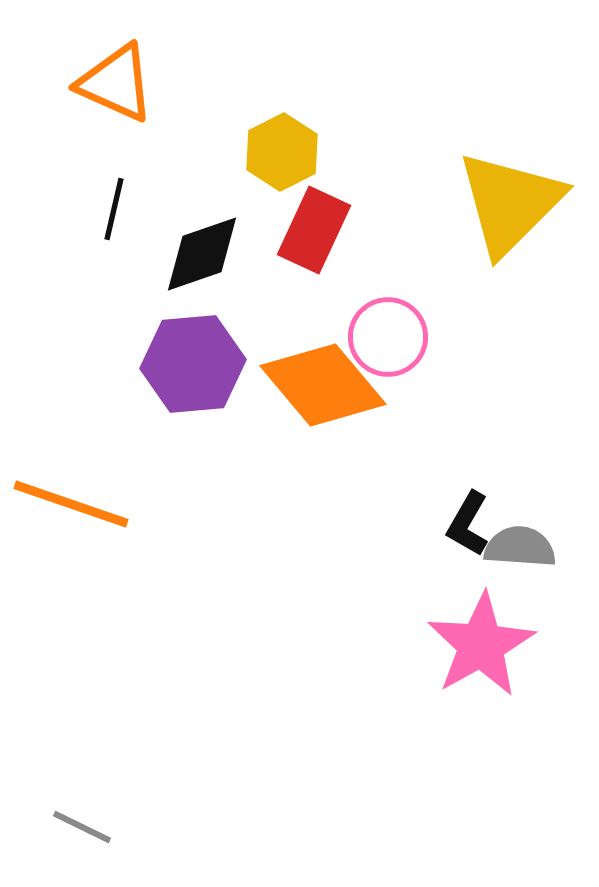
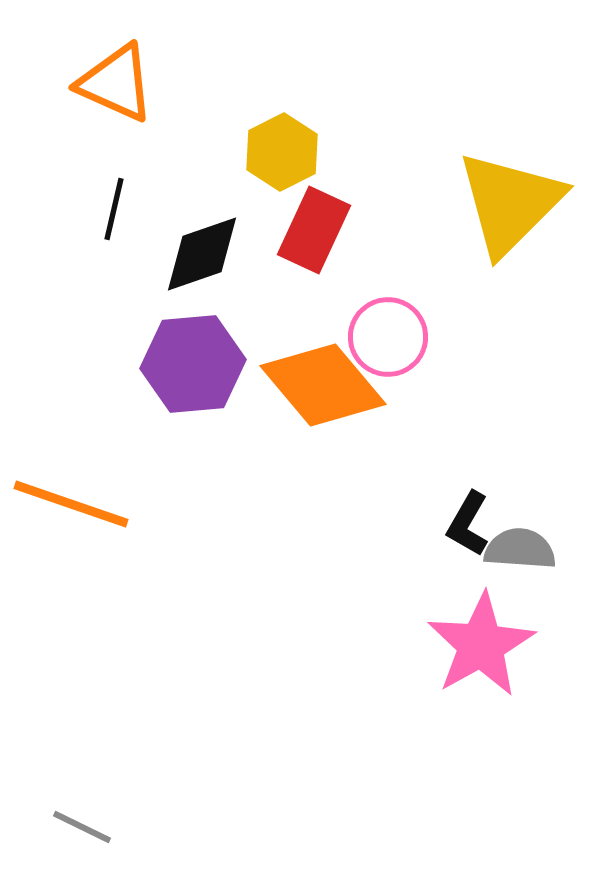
gray semicircle: moved 2 px down
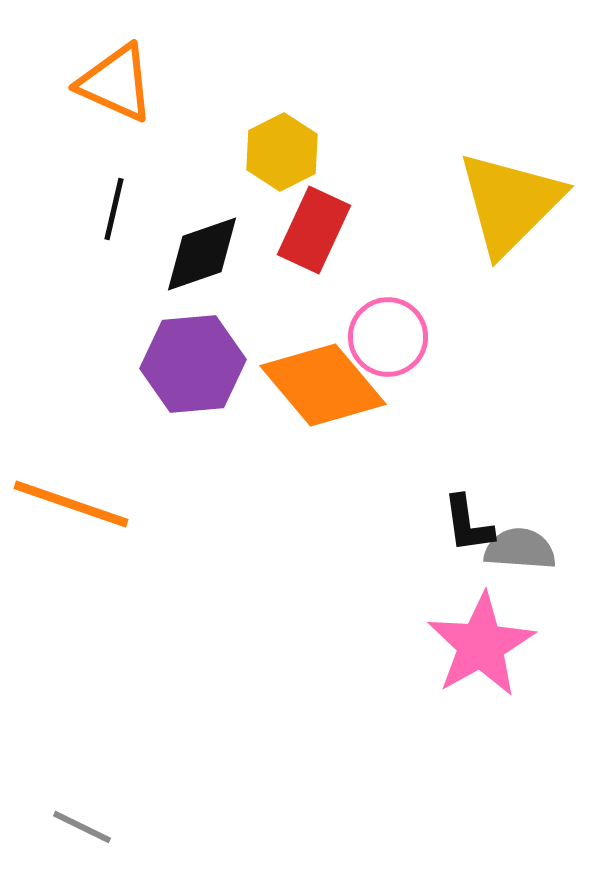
black L-shape: rotated 38 degrees counterclockwise
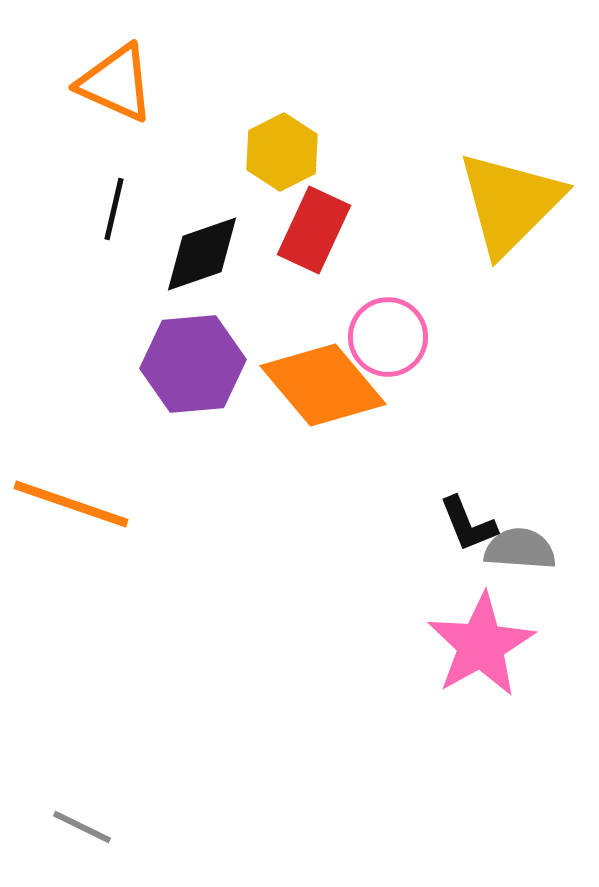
black L-shape: rotated 14 degrees counterclockwise
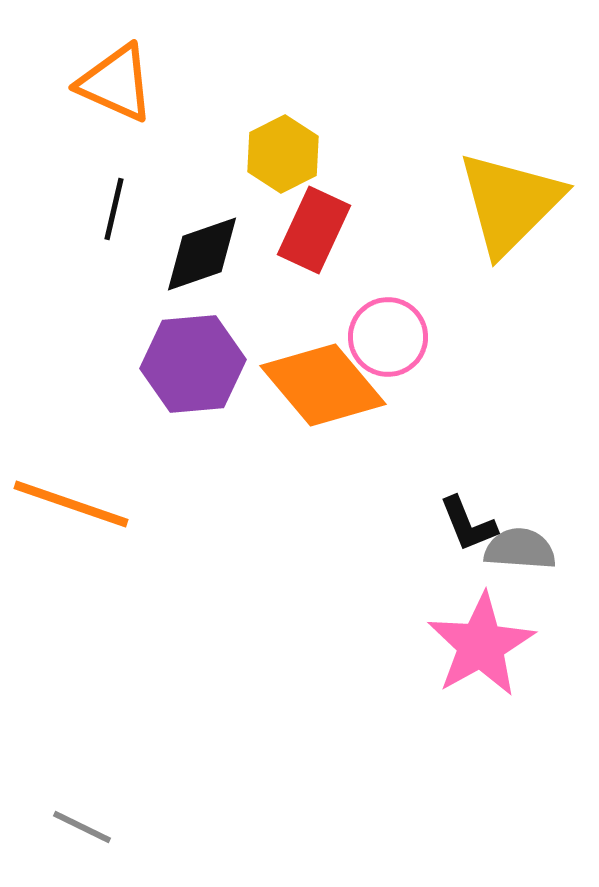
yellow hexagon: moved 1 px right, 2 px down
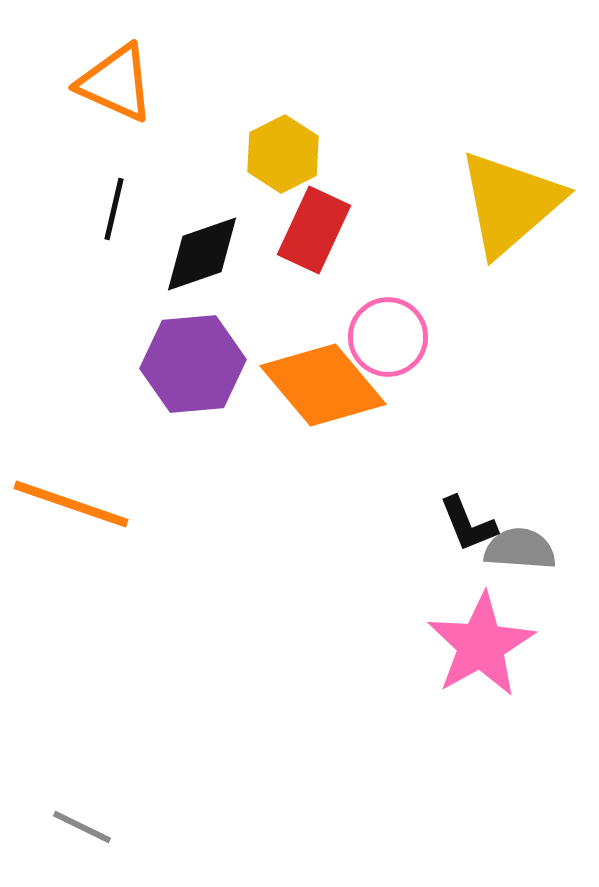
yellow triangle: rotated 4 degrees clockwise
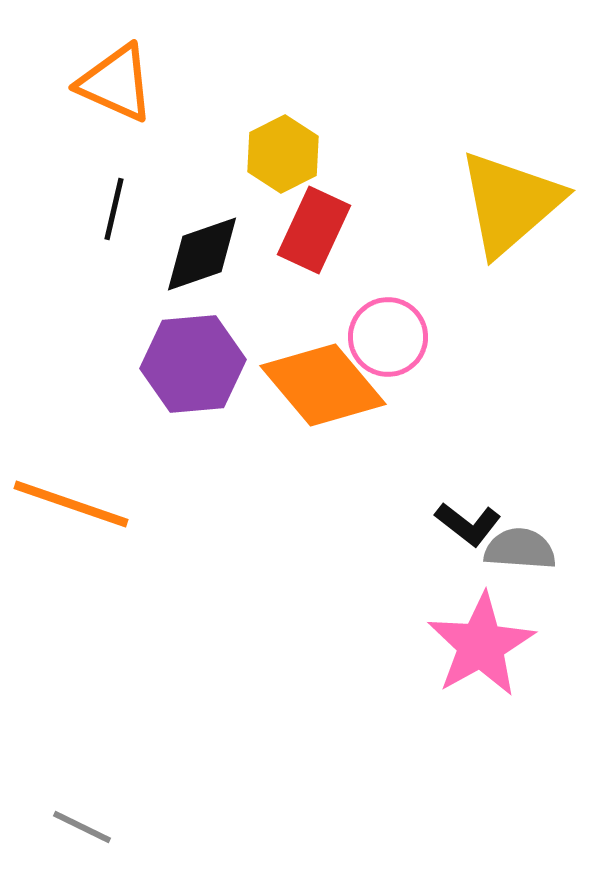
black L-shape: rotated 30 degrees counterclockwise
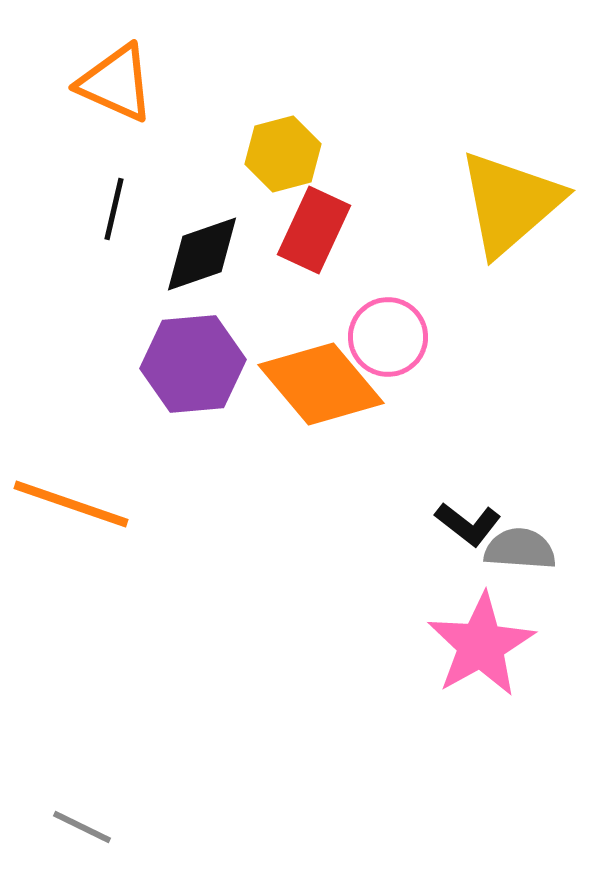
yellow hexagon: rotated 12 degrees clockwise
orange diamond: moved 2 px left, 1 px up
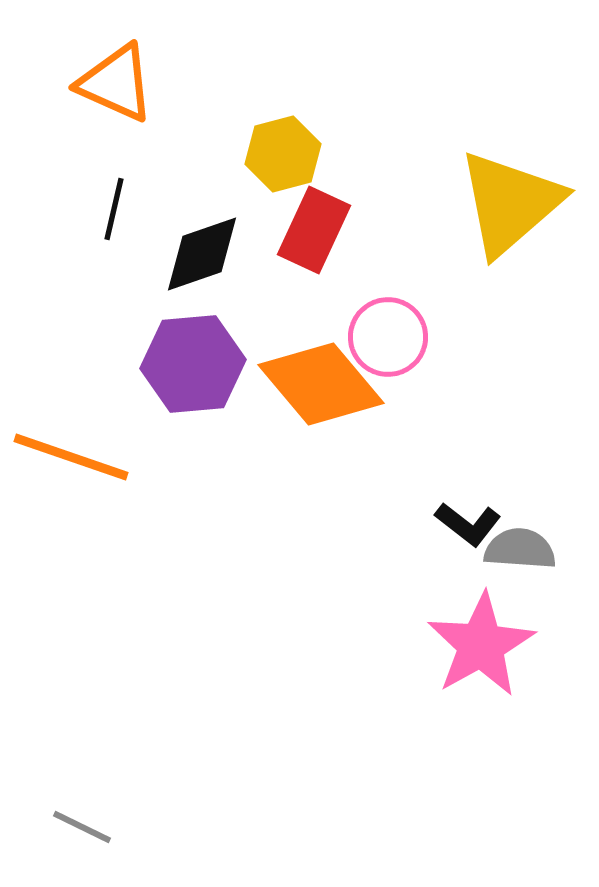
orange line: moved 47 px up
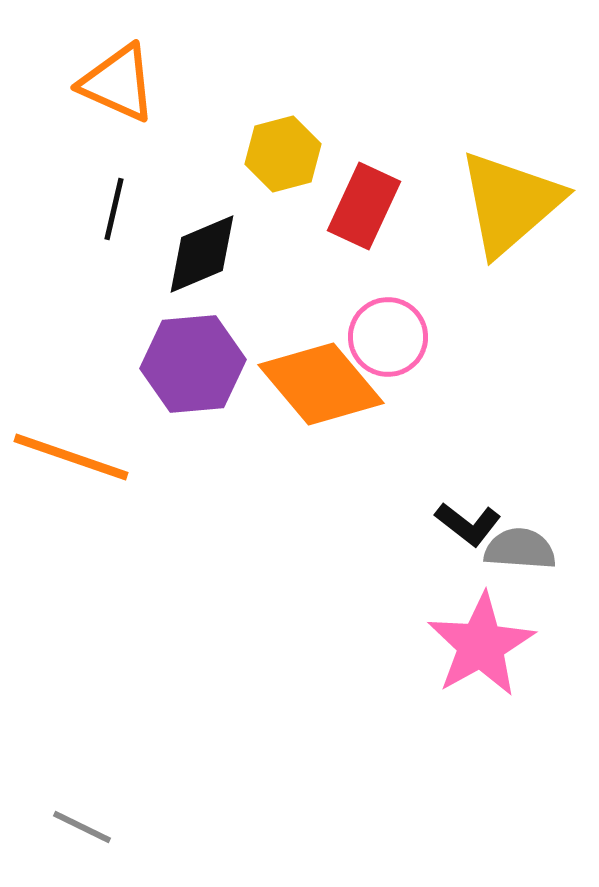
orange triangle: moved 2 px right
red rectangle: moved 50 px right, 24 px up
black diamond: rotated 4 degrees counterclockwise
